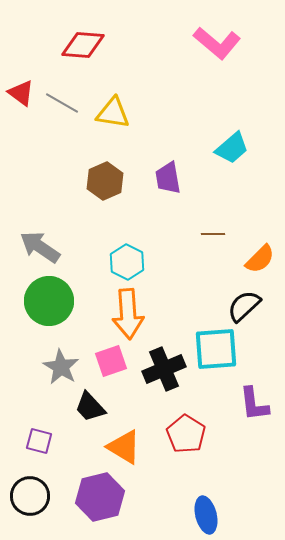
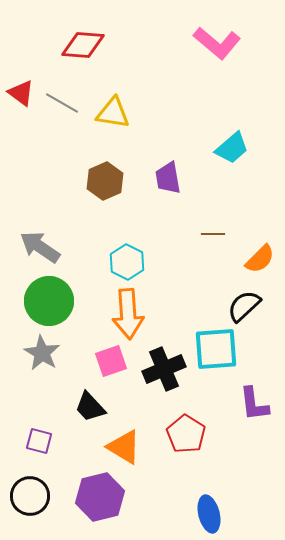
gray star: moved 19 px left, 14 px up
blue ellipse: moved 3 px right, 1 px up
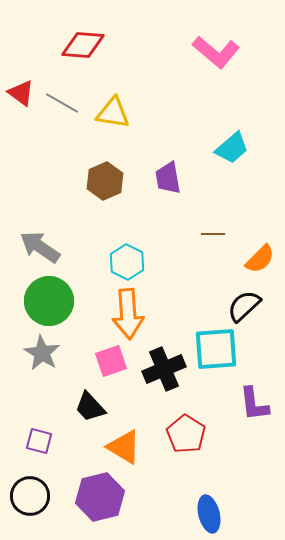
pink L-shape: moved 1 px left, 9 px down
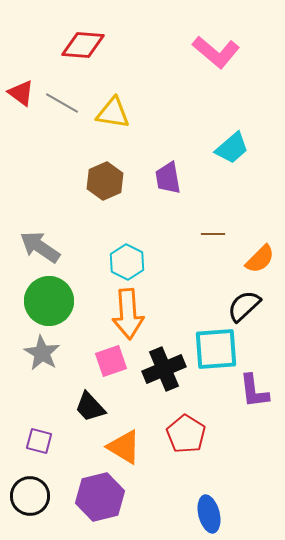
purple L-shape: moved 13 px up
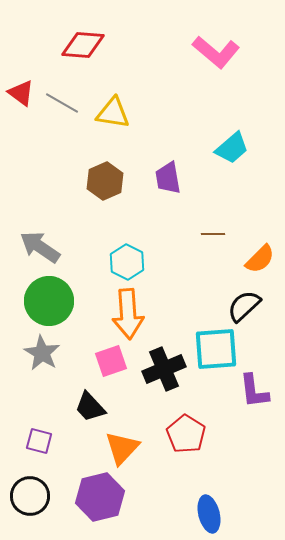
orange triangle: moved 2 px left, 1 px down; rotated 42 degrees clockwise
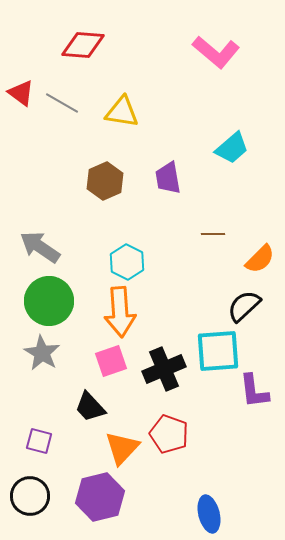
yellow triangle: moved 9 px right, 1 px up
orange arrow: moved 8 px left, 2 px up
cyan square: moved 2 px right, 2 px down
red pentagon: moved 17 px left; rotated 12 degrees counterclockwise
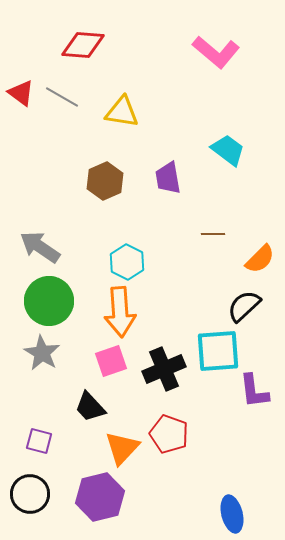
gray line: moved 6 px up
cyan trapezoid: moved 4 px left, 2 px down; rotated 102 degrees counterclockwise
black circle: moved 2 px up
blue ellipse: moved 23 px right
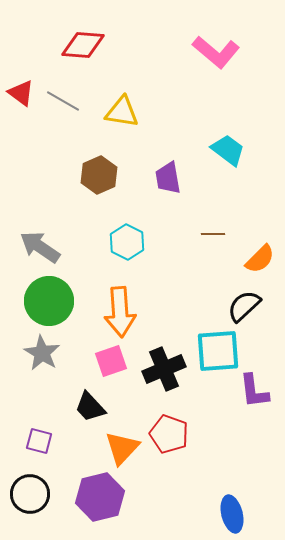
gray line: moved 1 px right, 4 px down
brown hexagon: moved 6 px left, 6 px up
cyan hexagon: moved 20 px up
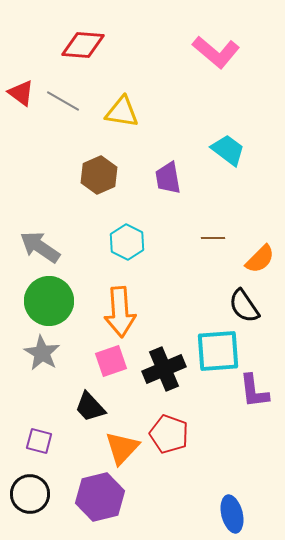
brown line: moved 4 px down
black semicircle: rotated 81 degrees counterclockwise
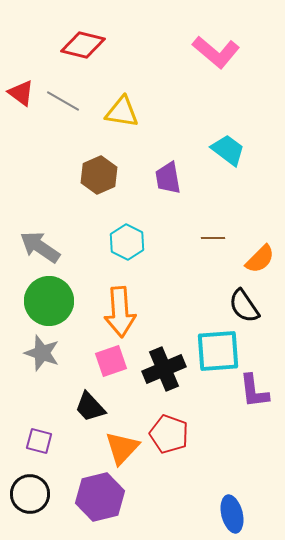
red diamond: rotated 9 degrees clockwise
gray star: rotated 12 degrees counterclockwise
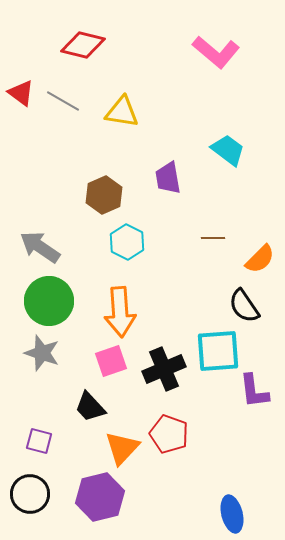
brown hexagon: moved 5 px right, 20 px down
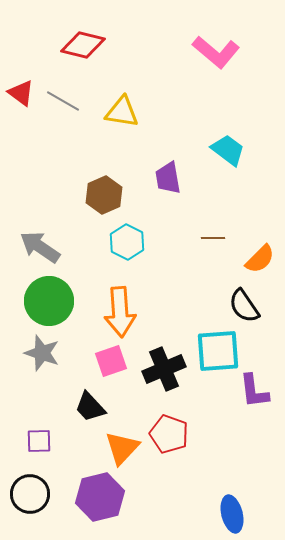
purple square: rotated 16 degrees counterclockwise
